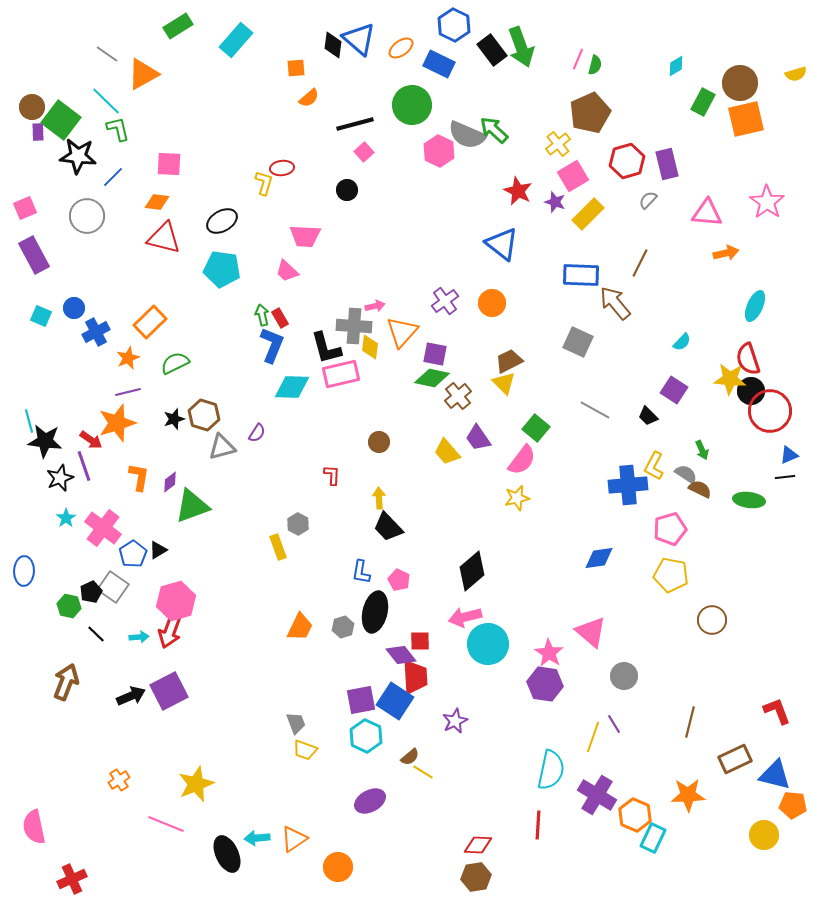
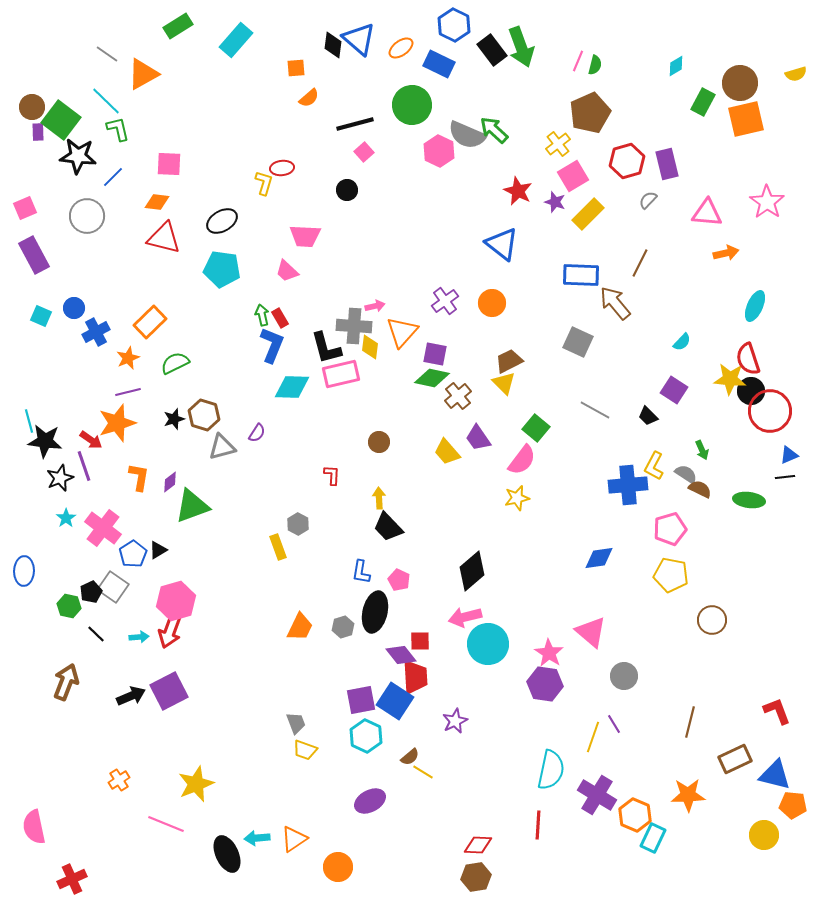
pink line at (578, 59): moved 2 px down
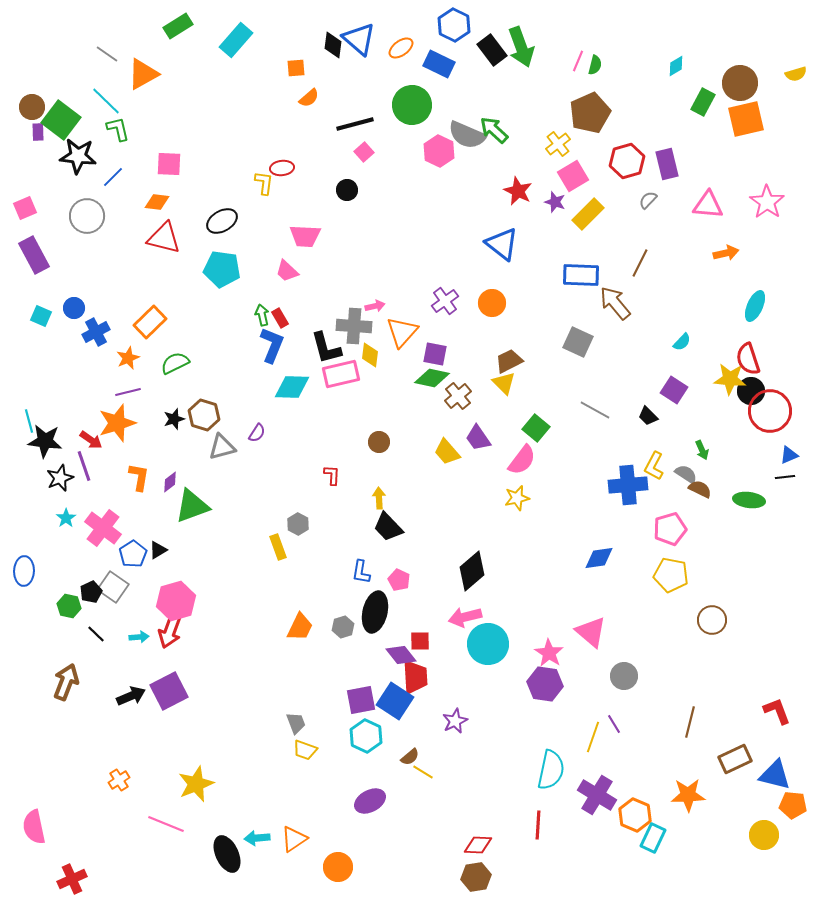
yellow L-shape at (264, 183): rotated 10 degrees counterclockwise
pink triangle at (707, 213): moved 1 px right, 8 px up
yellow diamond at (370, 347): moved 8 px down
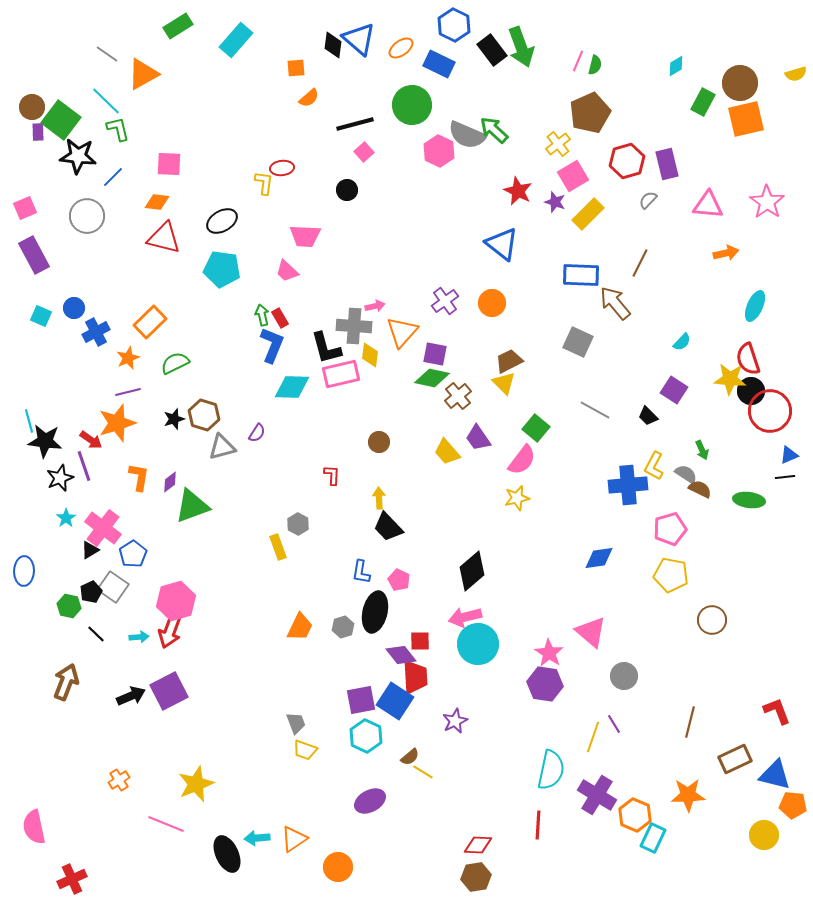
black triangle at (158, 550): moved 68 px left
cyan circle at (488, 644): moved 10 px left
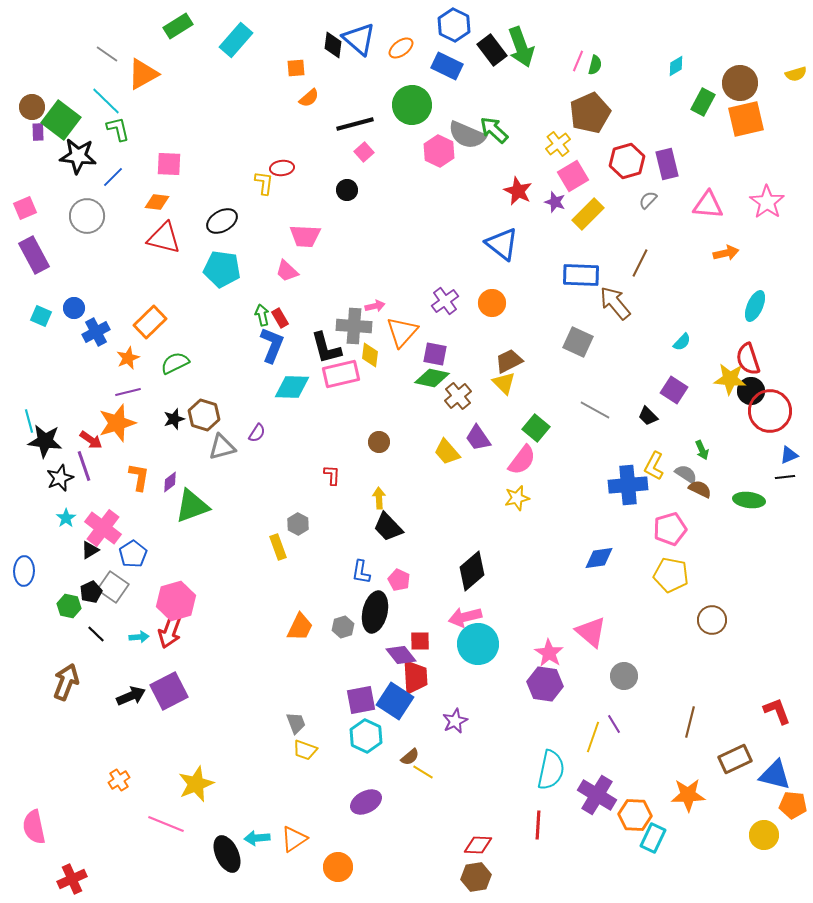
blue rectangle at (439, 64): moved 8 px right, 2 px down
purple ellipse at (370, 801): moved 4 px left, 1 px down
orange hexagon at (635, 815): rotated 20 degrees counterclockwise
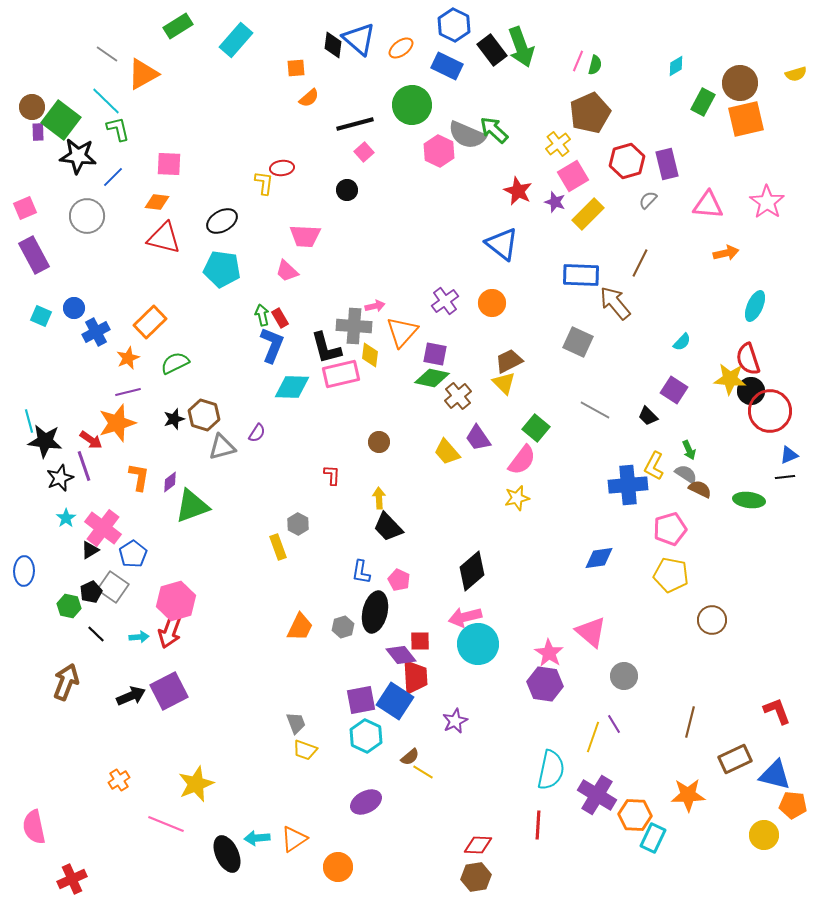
green arrow at (702, 450): moved 13 px left
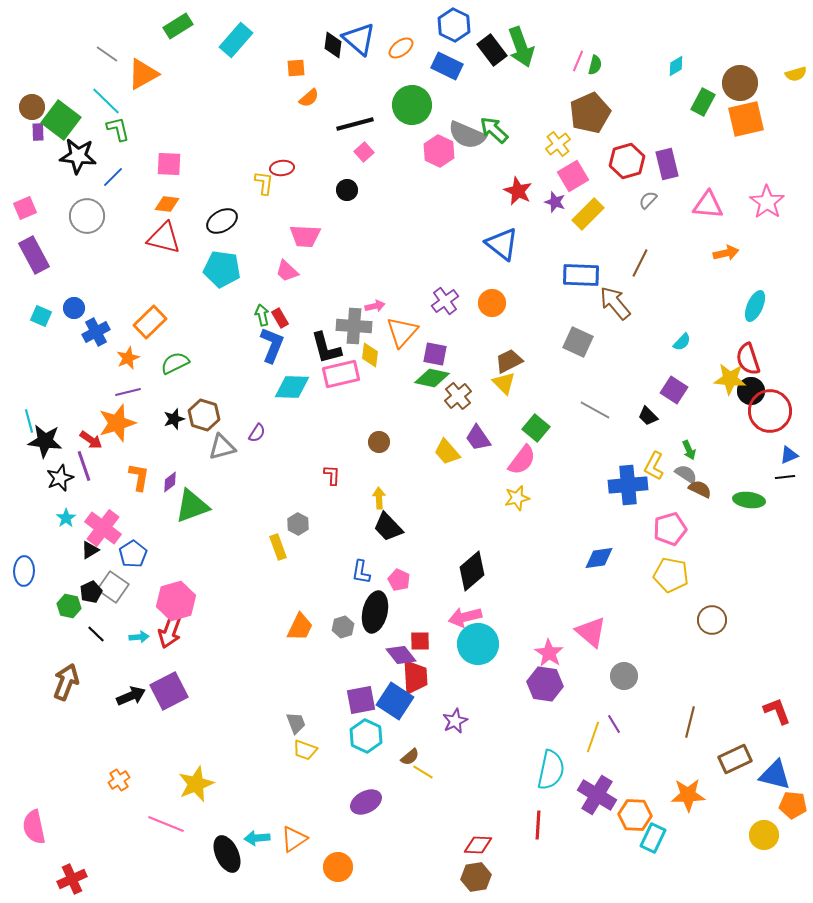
orange diamond at (157, 202): moved 10 px right, 2 px down
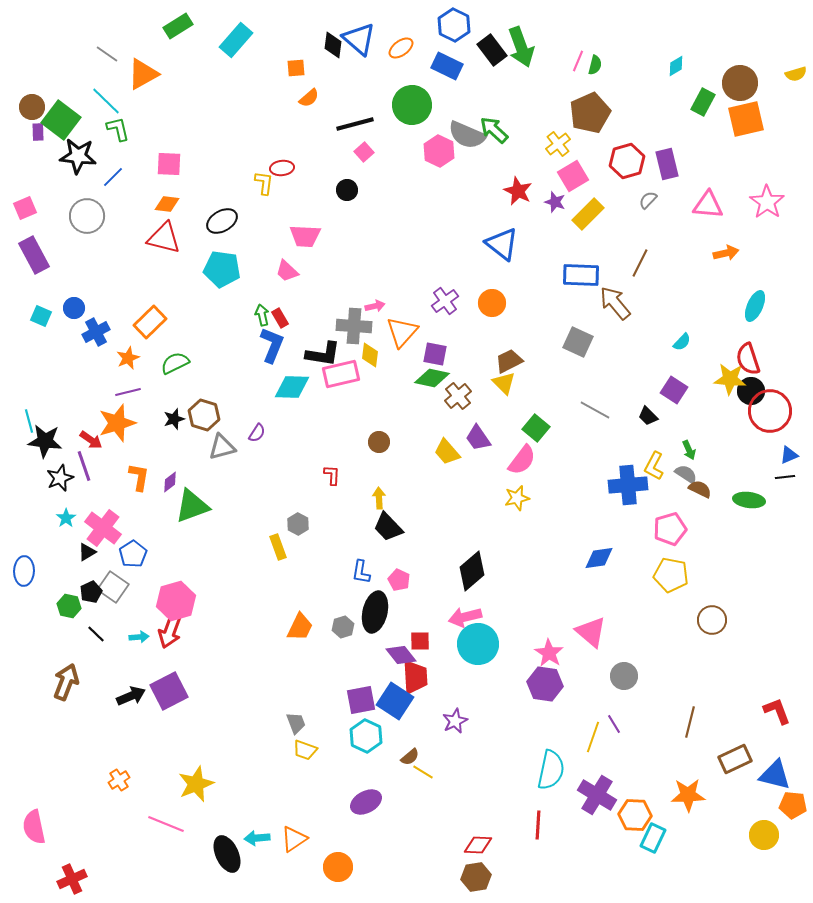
black L-shape at (326, 348): moved 3 px left, 6 px down; rotated 66 degrees counterclockwise
black triangle at (90, 550): moved 3 px left, 2 px down
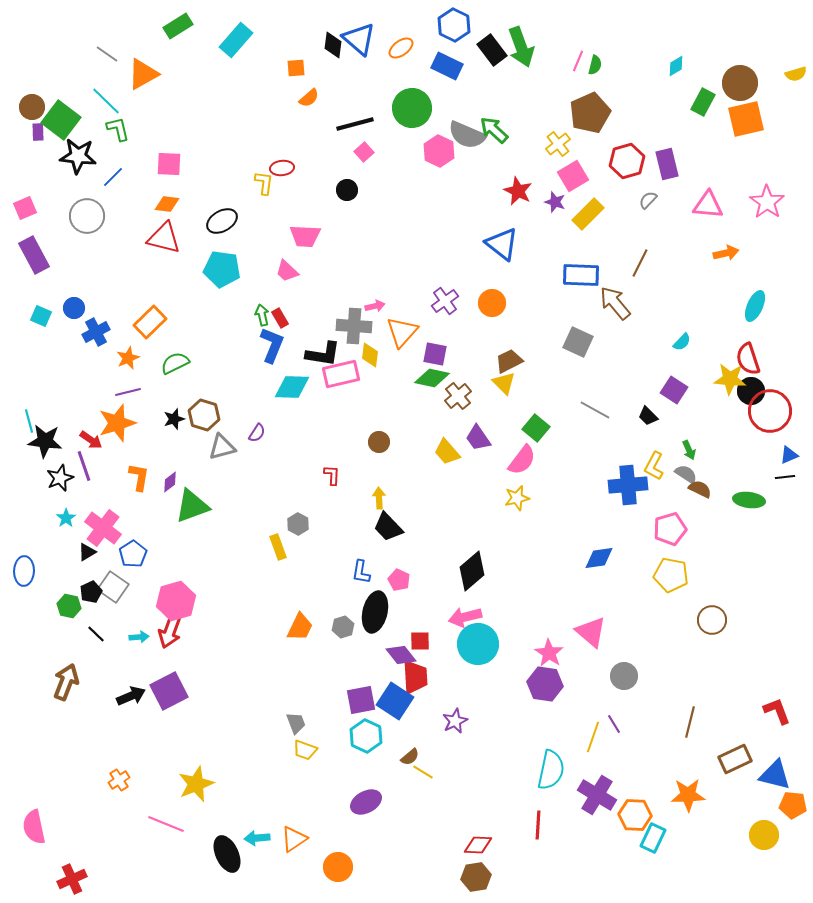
green circle at (412, 105): moved 3 px down
